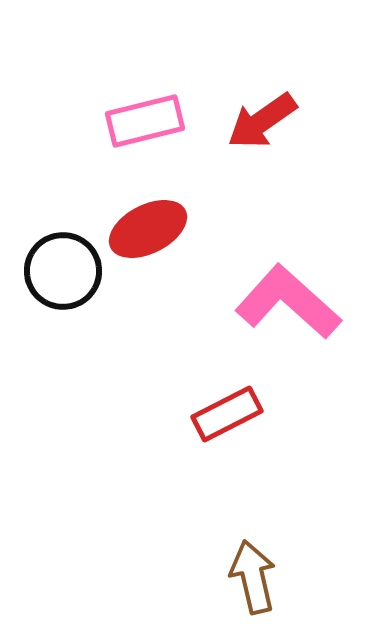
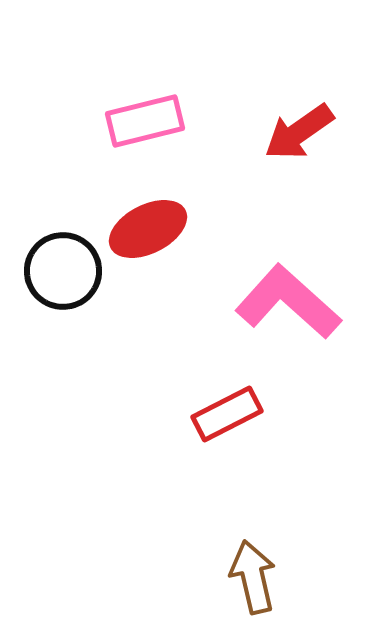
red arrow: moved 37 px right, 11 px down
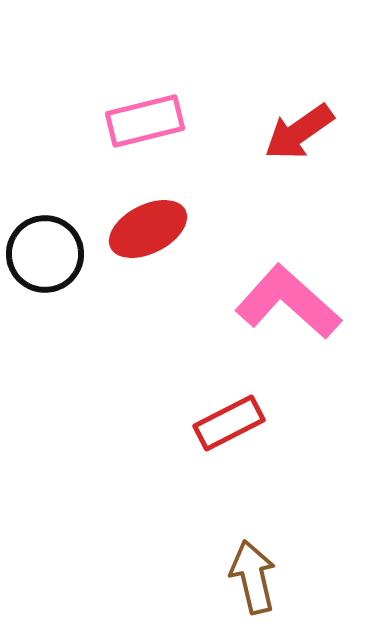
black circle: moved 18 px left, 17 px up
red rectangle: moved 2 px right, 9 px down
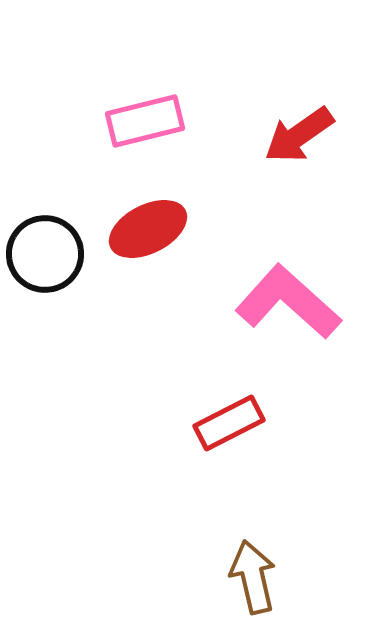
red arrow: moved 3 px down
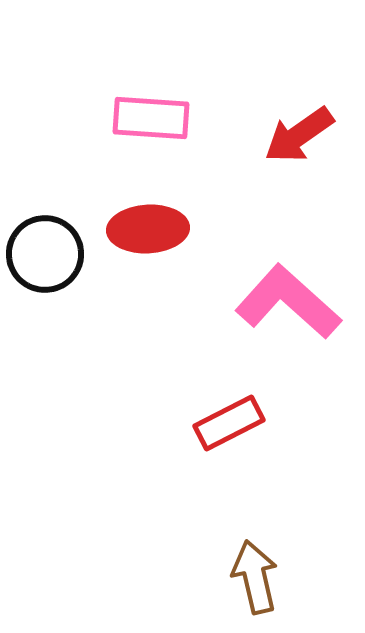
pink rectangle: moved 6 px right, 3 px up; rotated 18 degrees clockwise
red ellipse: rotated 24 degrees clockwise
brown arrow: moved 2 px right
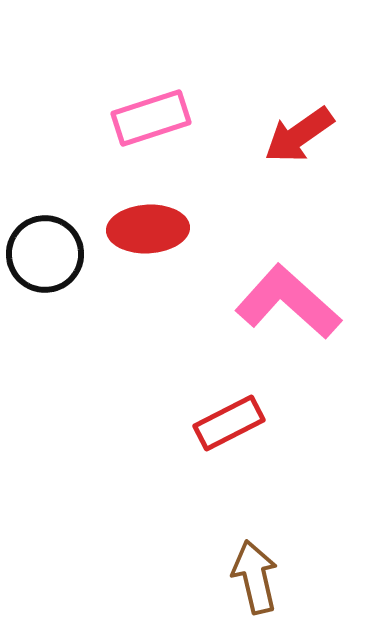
pink rectangle: rotated 22 degrees counterclockwise
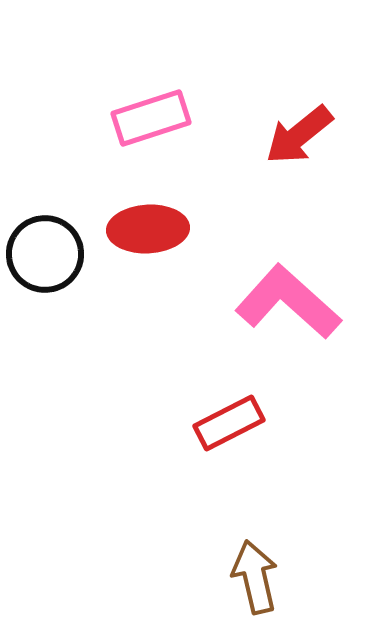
red arrow: rotated 4 degrees counterclockwise
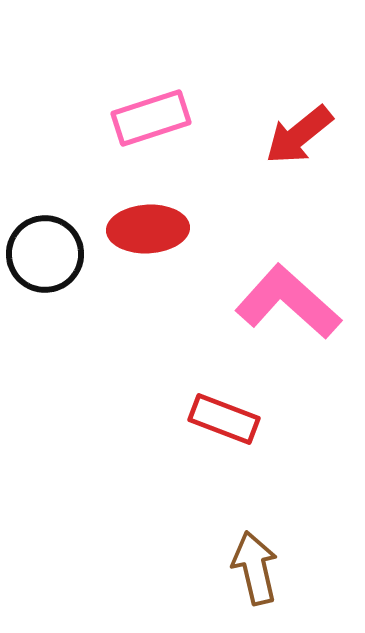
red rectangle: moved 5 px left, 4 px up; rotated 48 degrees clockwise
brown arrow: moved 9 px up
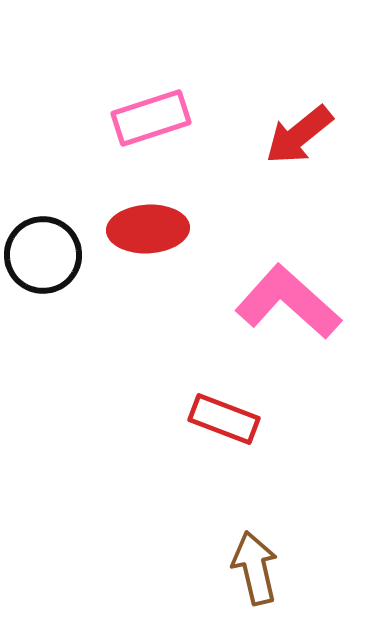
black circle: moved 2 px left, 1 px down
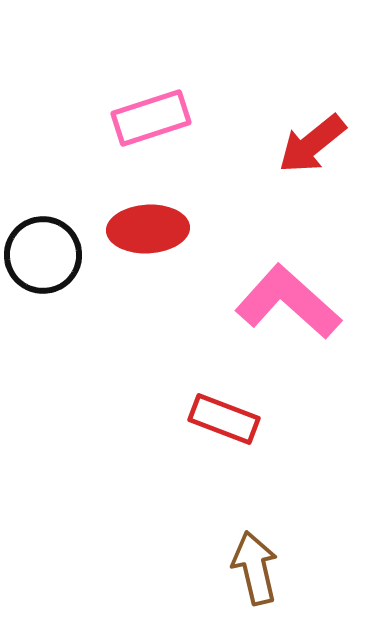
red arrow: moved 13 px right, 9 px down
